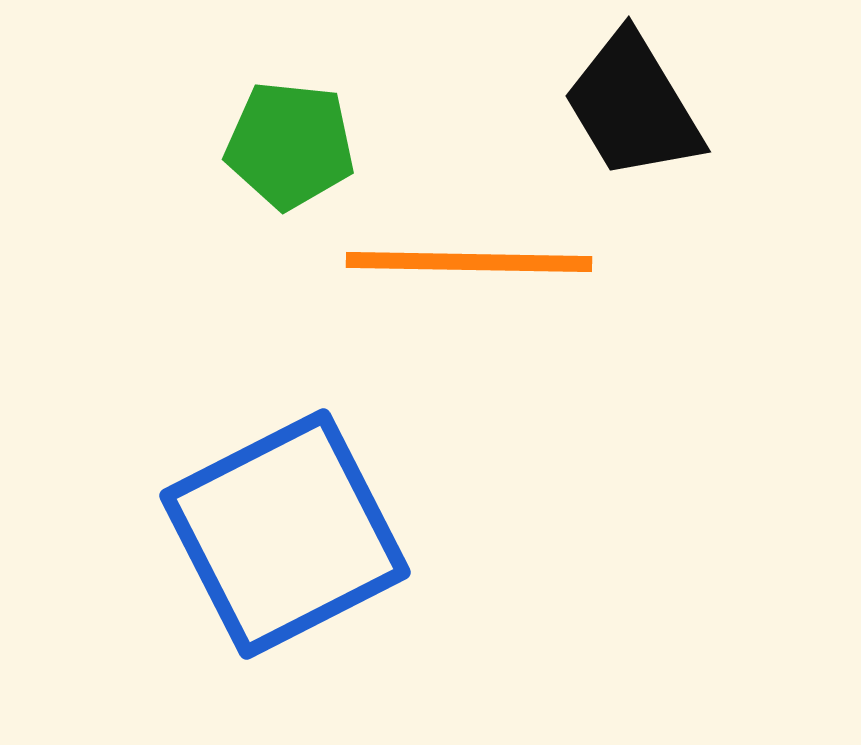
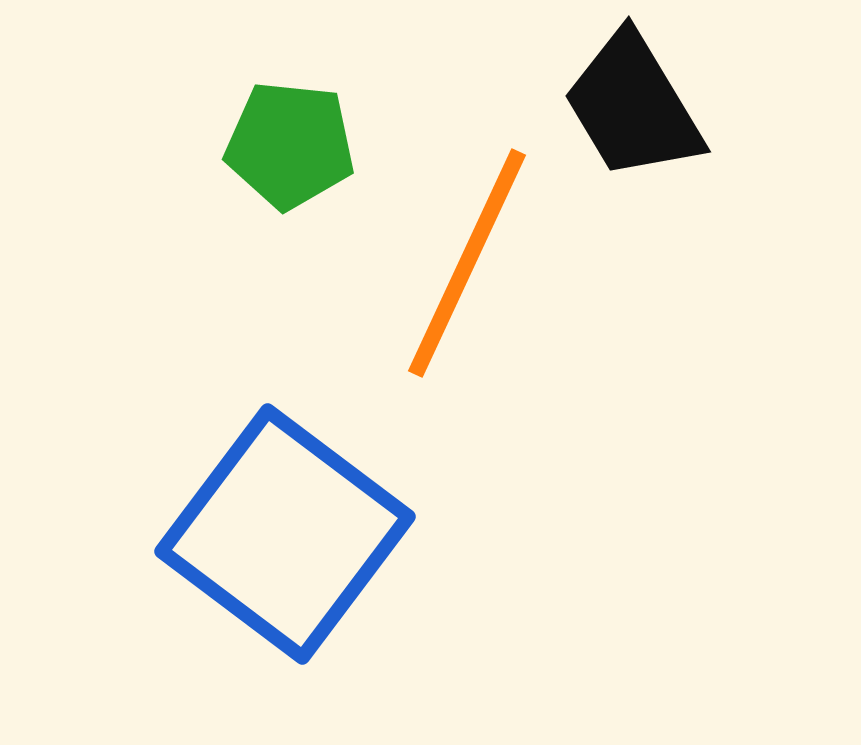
orange line: moved 2 px left, 1 px down; rotated 66 degrees counterclockwise
blue square: rotated 26 degrees counterclockwise
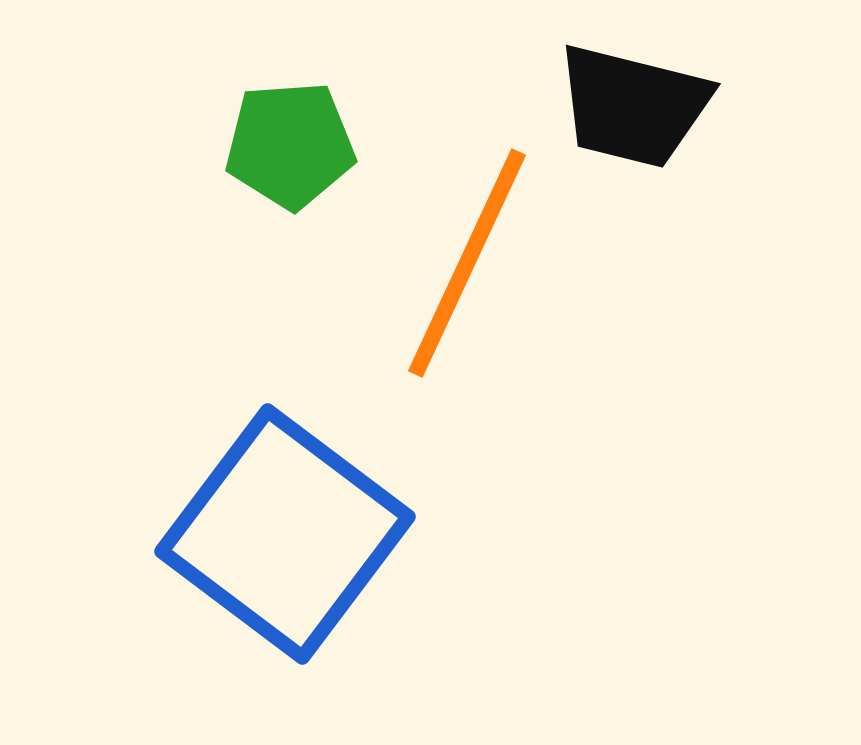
black trapezoid: rotated 45 degrees counterclockwise
green pentagon: rotated 10 degrees counterclockwise
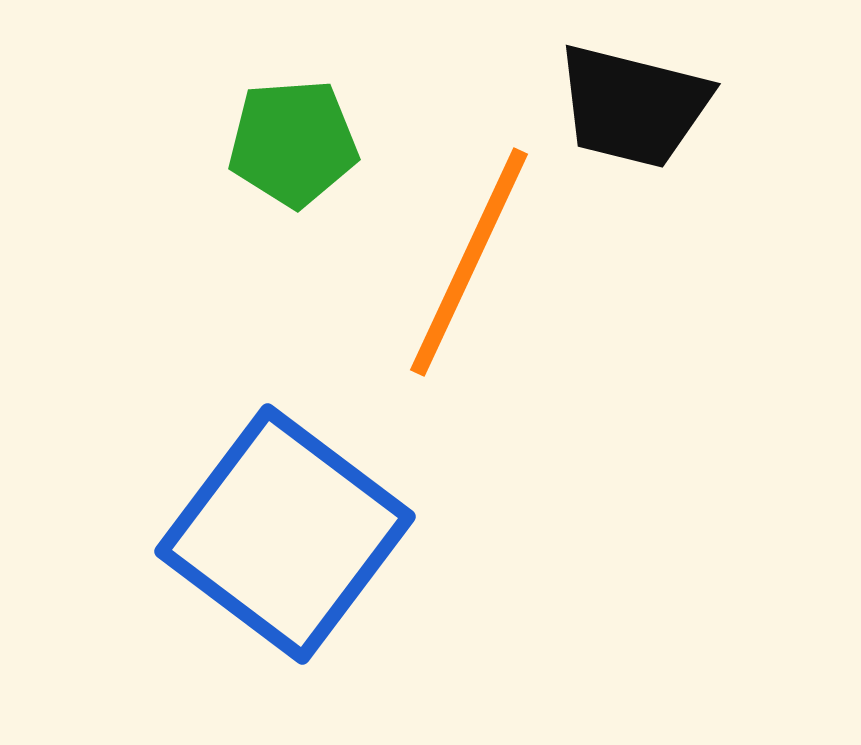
green pentagon: moved 3 px right, 2 px up
orange line: moved 2 px right, 1 px up
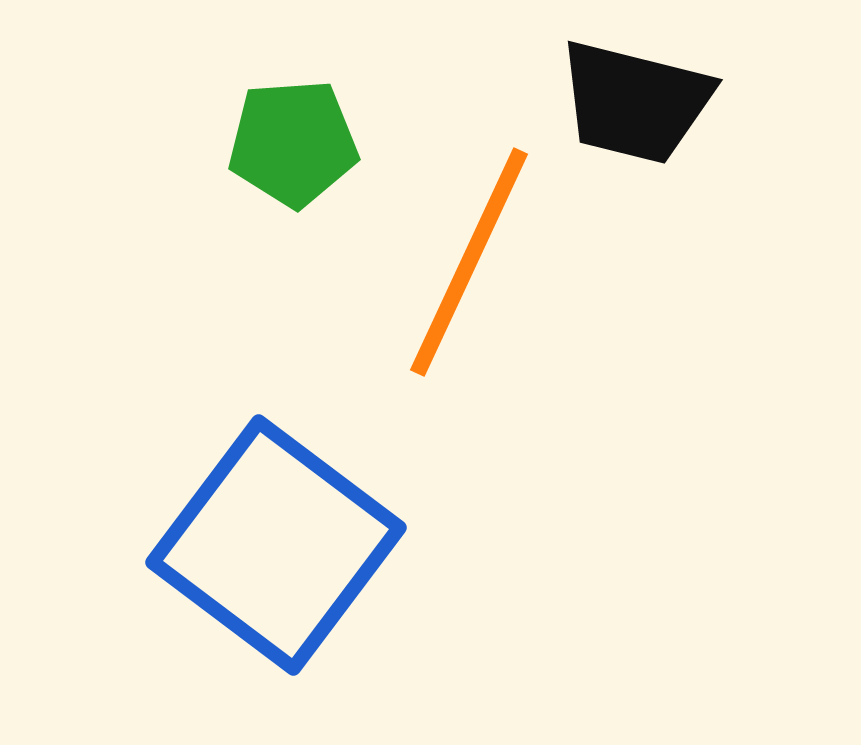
black trapezoid: moved 2 px right, 4 px up
blue square: moved 9 px left, 11 px down
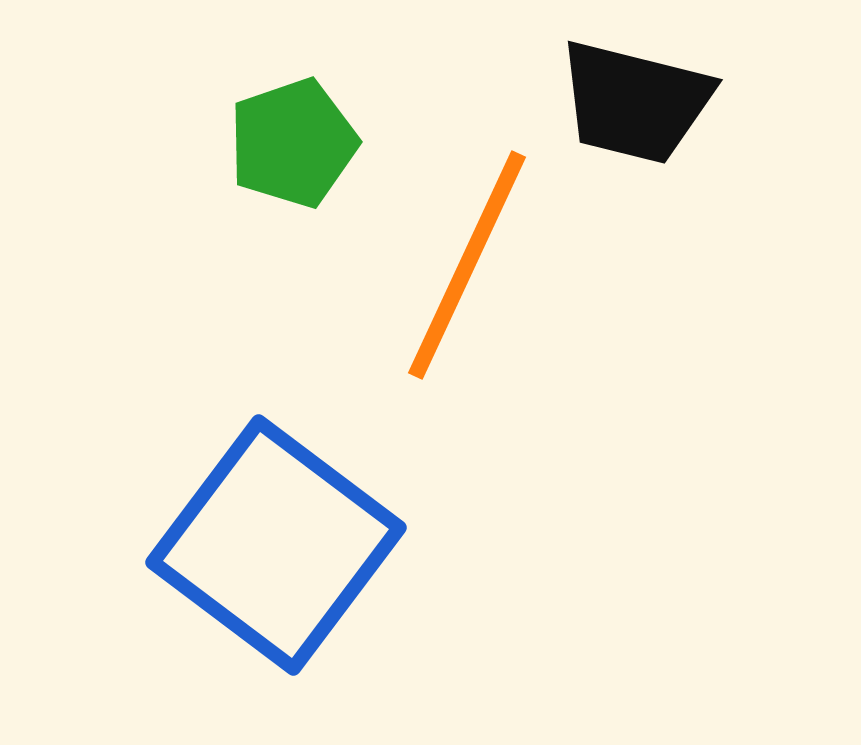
green pentagon: rotated 15 degrees counterclockwise
orange line: moved 2 px left, 3 px down
